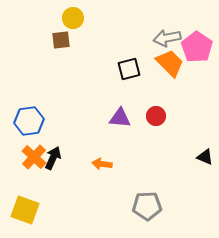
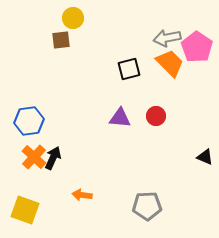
orange arrow: moved 20 px left, 31 px down
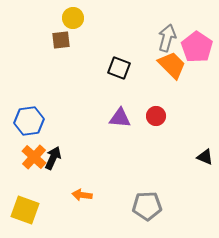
gray arrow: rotated 116 degrees clockwise
orange trapezoid: moved 2 px right, 2 px down
black square: moved 10 px left, 1 px up; rotated 35 degrees clockwise
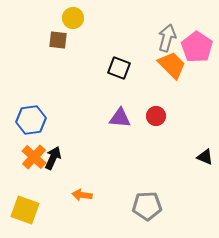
brown square: moved 3 px left; rotated 12 degrees clockwise
blue hexagon: moved 2 px right, 1 px up
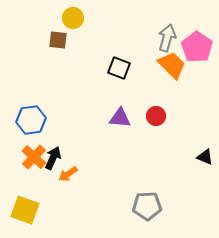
orange arrow: moved 14 px left, 21 px up; rotated 42 degrees counterclockwise
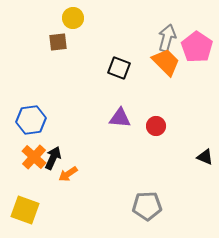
brown square: moved 2 px down; rotated 12 degrees counterclockwise
orange trapezoid: moved 6 px left, 3 px up
red circle: moved 10 px down
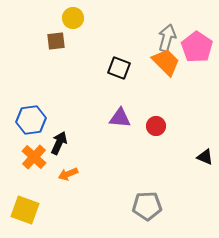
brown square: moved 2 px left, 1 px up
black arrow: moved 6 px right, 15 px up
orange arrow: rotated 12 degrees clockwise
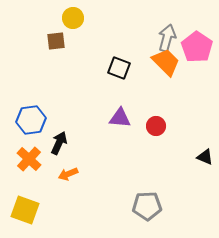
orange cross: moved 5 px left, 2 px down
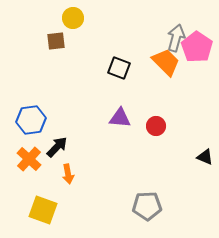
gray arrow: moved 9 px right
black arrow: moved 2 px left, 4 px down; rotated 20 degrees clockwise
orange arrow: rotated 78 degrees counterclockwise
yellow square: moved 18 px right
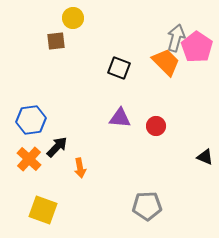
orange arrow: moved 12 px right, 6 px up
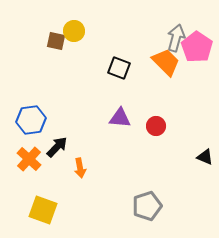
yellow circle: moved 1 px right, 13 px down
brown square: rotated 18 degrees clockwise
gray pentagon: rotated 16 degrees counterclockwise
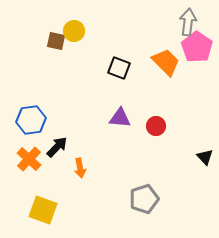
gray arrow: moved 12 px right, 16 px up; rotated 8 degrees counterclockwise
black triangle: rotated 24 degrees clockwise
gray pentagon: moved 3 px left, 7 px up
